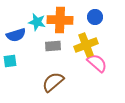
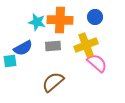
blue semicircle: moved 7 px right, 13 px down; rotated 12 degrees counterclockwise
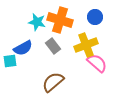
orange cross: rotated 15 degrees clockwise
gray rectangle: rotated 56 degrees clockwise
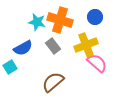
cyan square: moved 6 px down; rotated 24 degrees counterclockwise
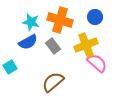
cyan star: moved 6 px left
blue semicircle: moved 5 px right, 6 px up
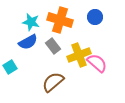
yellow cross: moved 7 px left, 10 px down
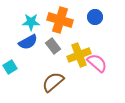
cyan star: rotated 12 degrees counterclockwise
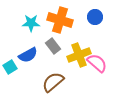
cyan star: moved 1 px down
blue semicircle: moved 13 px down
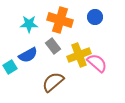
cyan star: moved 2 px left, 1 px down
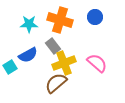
yellow cross: moved 15 px left, 8 px down
brown semicircle: moved 3 px right, 1 px down
